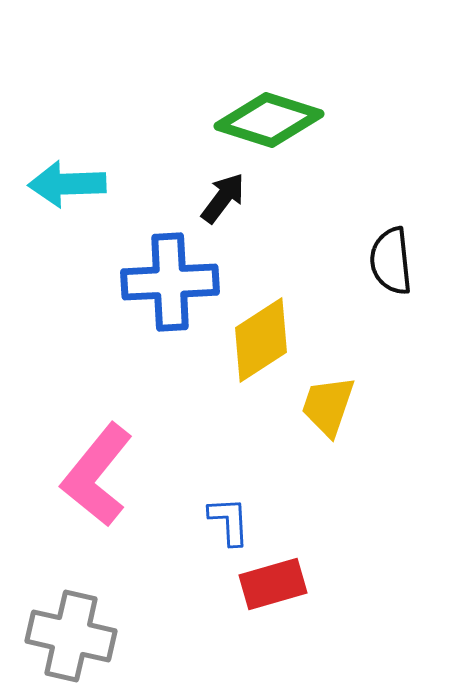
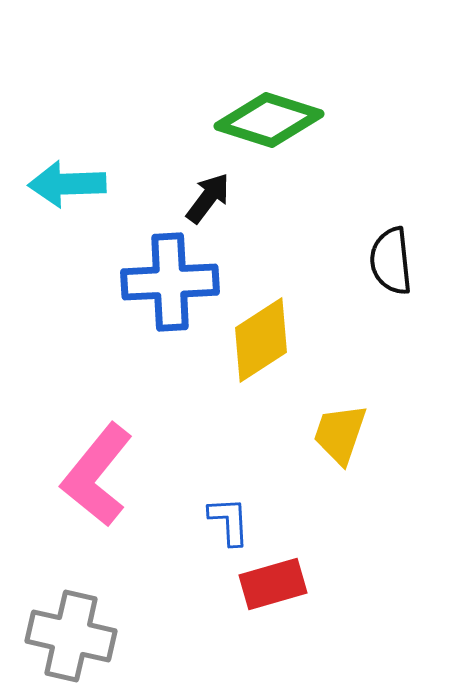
black arrow: moved 15 px left
yellow trapezoid: moved 12 px right, 28 px down
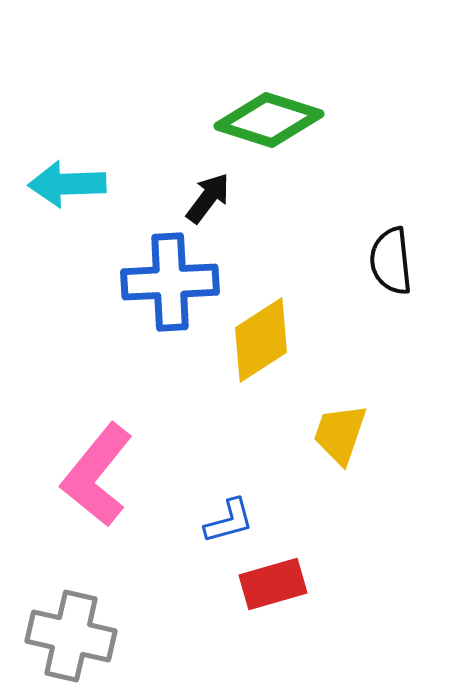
blue L-shape: rotated 78 degrees clockwise
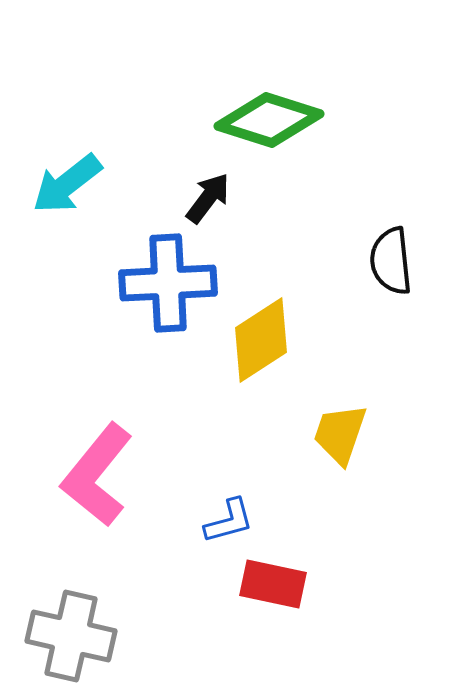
cyan arrow: rotated 36 degrees counterclockwise
blue cross: moved 2 px left, 1 px down
red rectangle: rotated 28 degrees clockwise
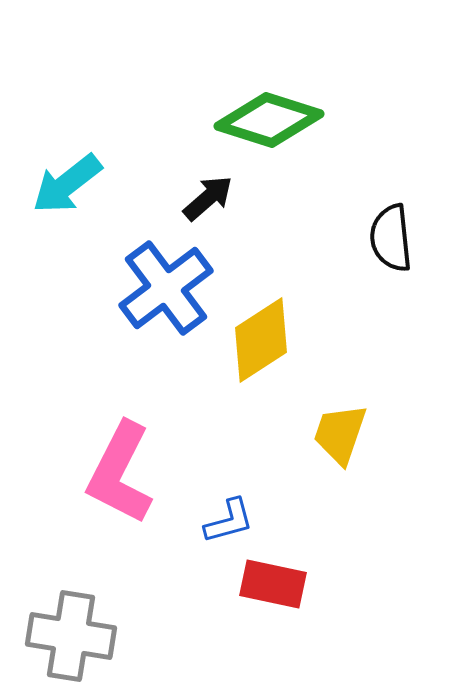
black arrow: rotated 12 degrees clockwise
black semicircle: moved 23 px up
blue cross: moved 2 px left, 5 px down; rotated 34 degrees counterclockwise
pink L-shape: moved 23 px right, 2 px up; rotated 12 degrees counterclockwise
gray cross: rotated 4 degrees counterclockwise
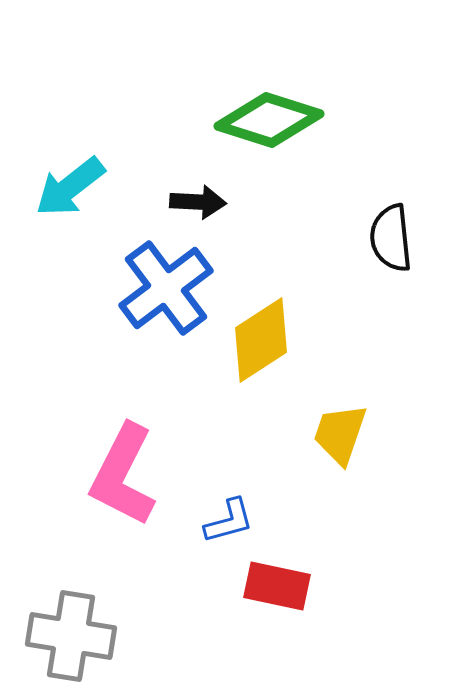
cyan arrow: moved 3 px right, 3 px down
black arrow: moved 10 px left, 4 px down; rotated 44 degrees clockwise
pink L-shape: moved 3 px right, 2 px down
red rectangle: moved 4 px right, 2 px down
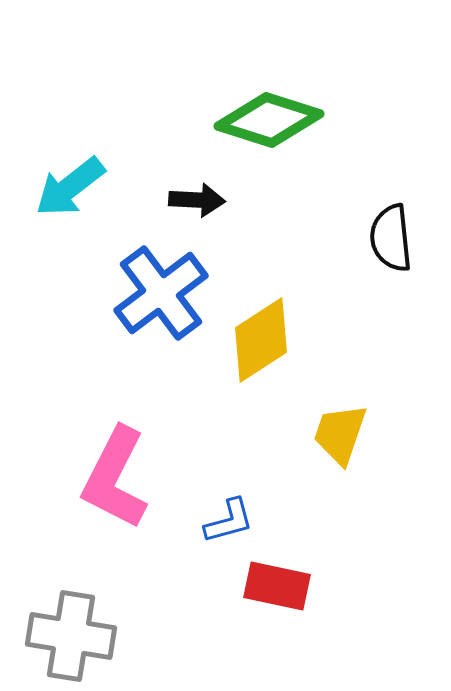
black arrow: moved 1 px left, 2 px up
blue cross: moved 5 px left, 5 px down
pink L-shape: moved 8 px left, 3 px down
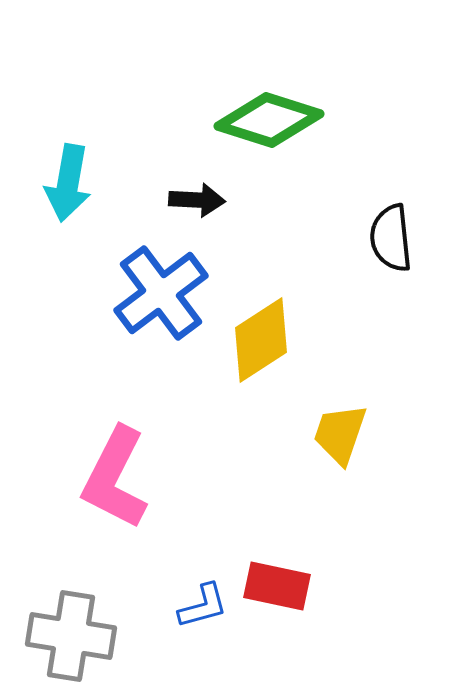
cyan arrow: moved 2 px left, 4 px up; rotated 42 degrees counterclockwise
blue L-shape: moved 26 px left, 85 px down
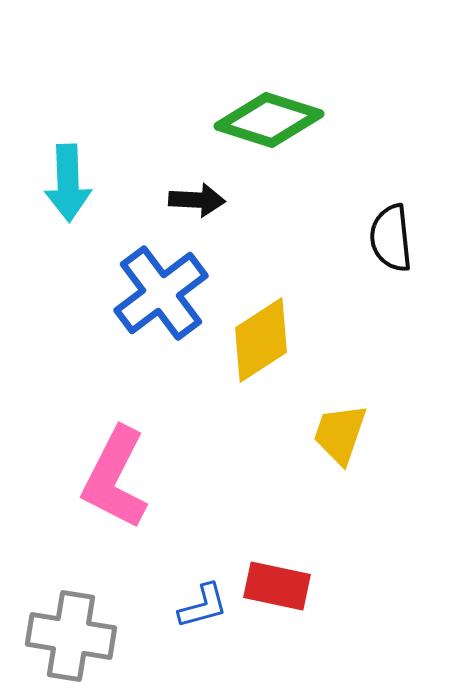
cyan arrow: rotated 12 degrees counterclockwise
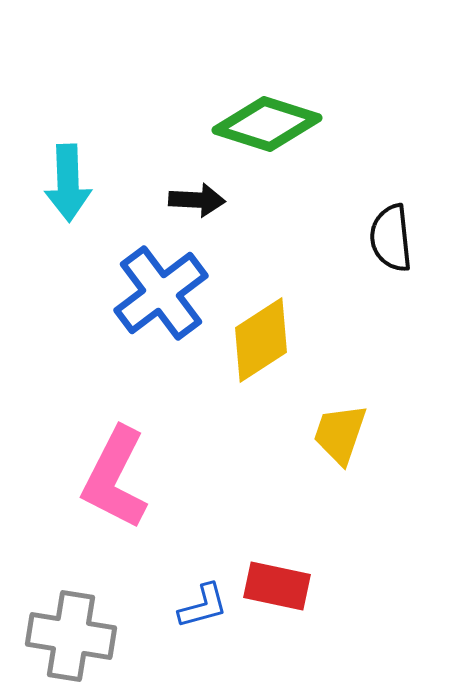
green diamond: moved 2 px left, 4 px down
